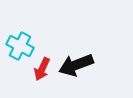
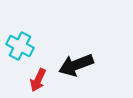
red arrow: moved 4 px left, 11 px down
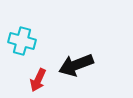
cyan cross: moved 2 px right, 5 px up; rotated 12 degrees counterclockwise
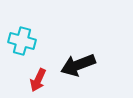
black arrow: moved 2 px right
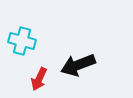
red arrow: moved 1 px right, 1 px up
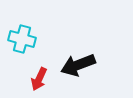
cyan cross: moved 2 px up
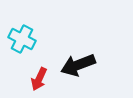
cyan cross: rotated 12 degrees clockwise
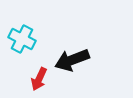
black arrow: moved 6 px left, 5 px up
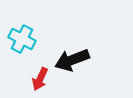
red arrow: moved 1 px right
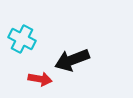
red arrow: rotated 105 degrees counterclockwise
